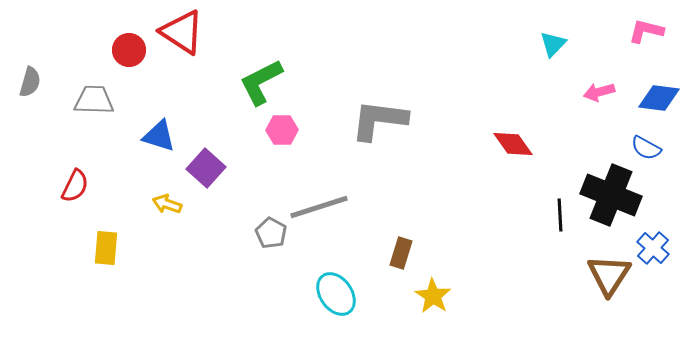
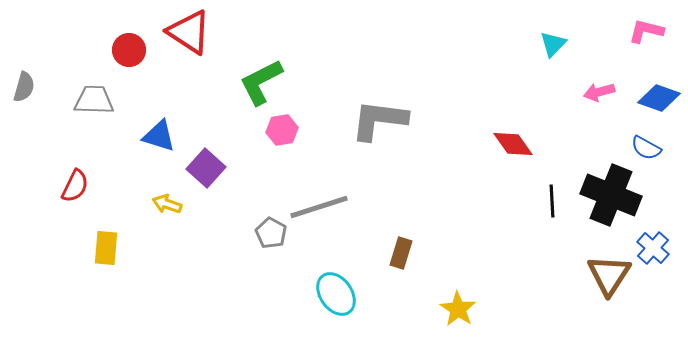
red triangle: moved 7 px right
gray semicircle: moved 6 px left, 5 px down
blue diamond: rotated 12 degrees clockwise
pink hexagon: rotated 8 degrees counterclockwise
black line: moved 8 px left, 14 px up
yellow star: moved 25 px right, 13 px down
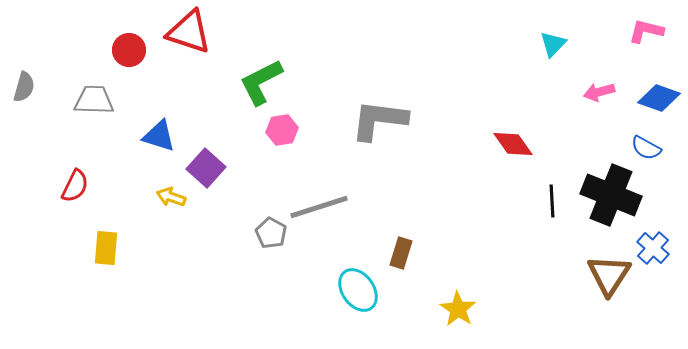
red triangle: rotated 15 degrees counterclockwise
yellow arrow: moved 4 px right, 7 px up
cyan ellipse: moved 22 px right, 4 px up
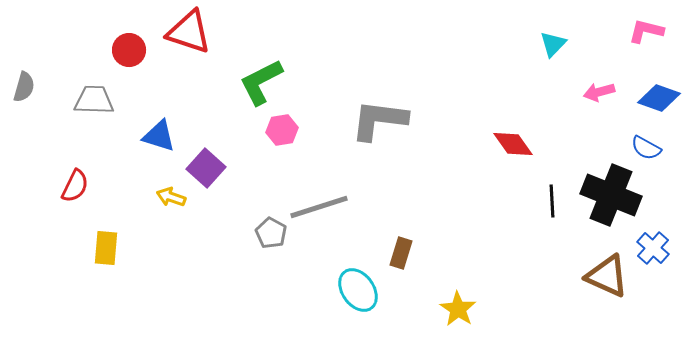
brown triangle: moved 2 px left, 1 px down; rotated 39 degrees counterclockwise
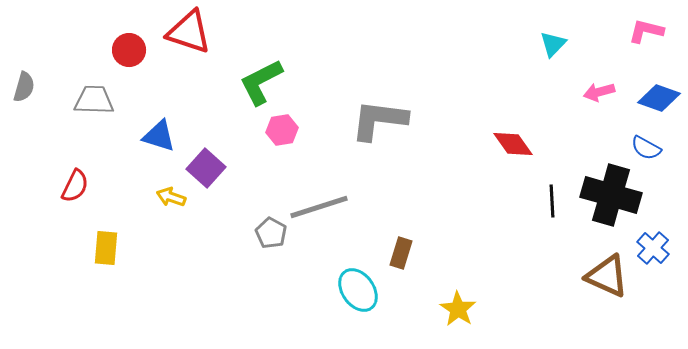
black cross: rotated 6 degrees counterclockwise
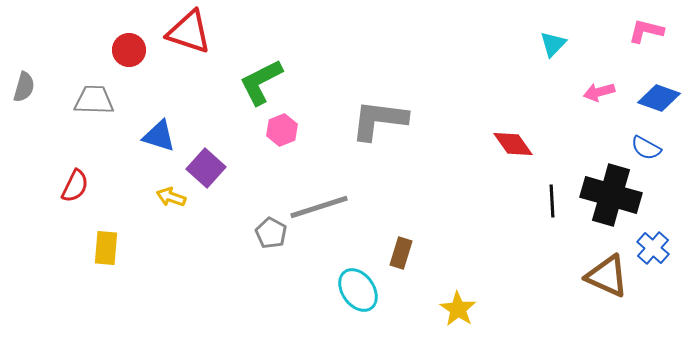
pink hexagon: rotated 12 degrees counterclockwise
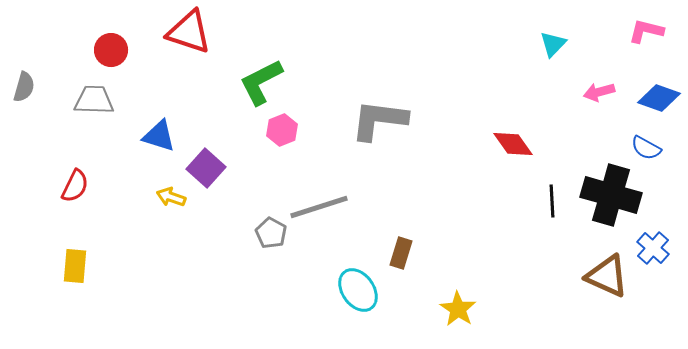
red circle: moved 18 px left
yellow rectangle: moved 31 px left, 18 px down
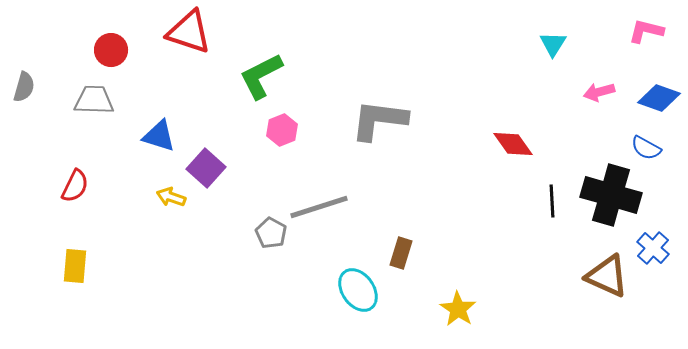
cyan triangle: rotated 12 degrees counterclockwise
green L-shape: moved 6 px up
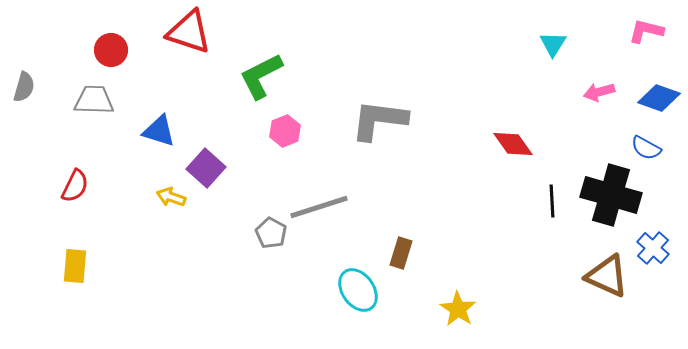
pink hexagon: moved 3 px right, 1 px down
blue triangle: moved 5 px up
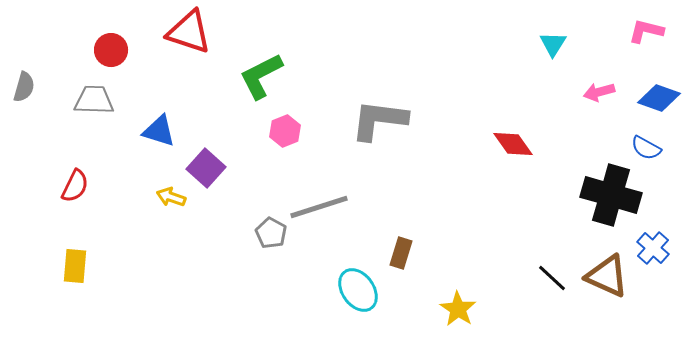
black line: moved 77 px down; rotated 44 degrees counterclockwise
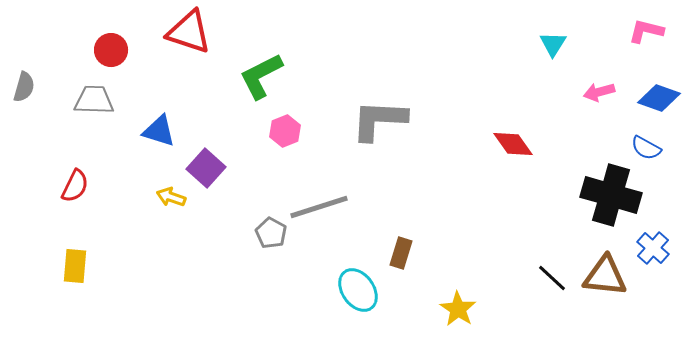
gray L-shape: rotated 4 degrees counterclockwise
brown triangle: moved 2 px left; rotated 18 degrees counterclockwise
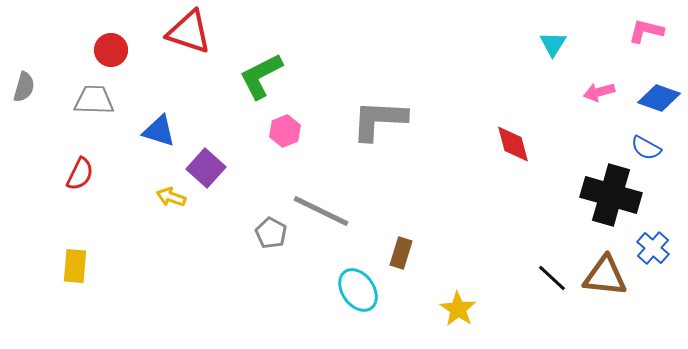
red diamond: rotated 21 degrees clockwise
red semicircle: moved 5 px right, 12 px up
gray line: moved 2 px right, 4 px down; rotated 44 degrees clockwise
